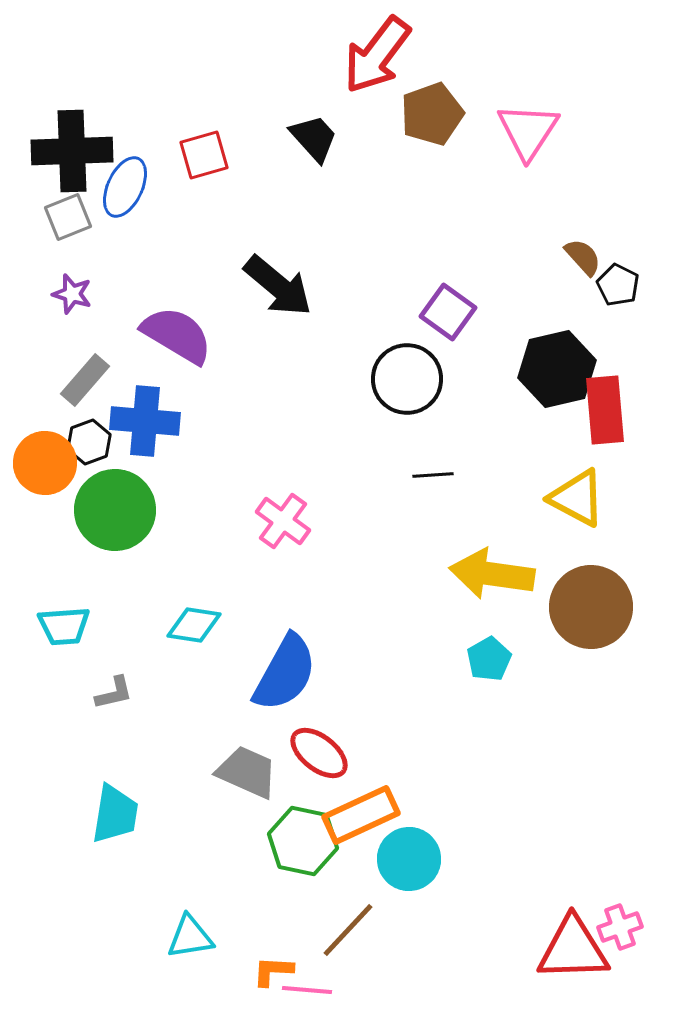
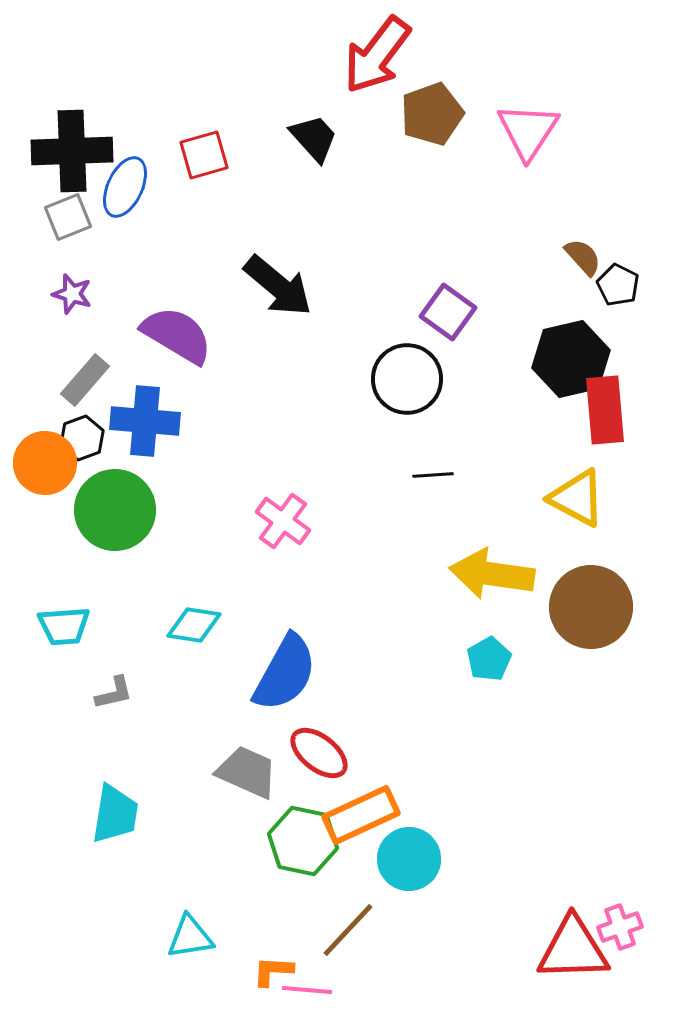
black hexagon at (557, 369): moved 14 px right, 10 px up
black hexagon at (89, 442): moved 7 px left, 4 px up
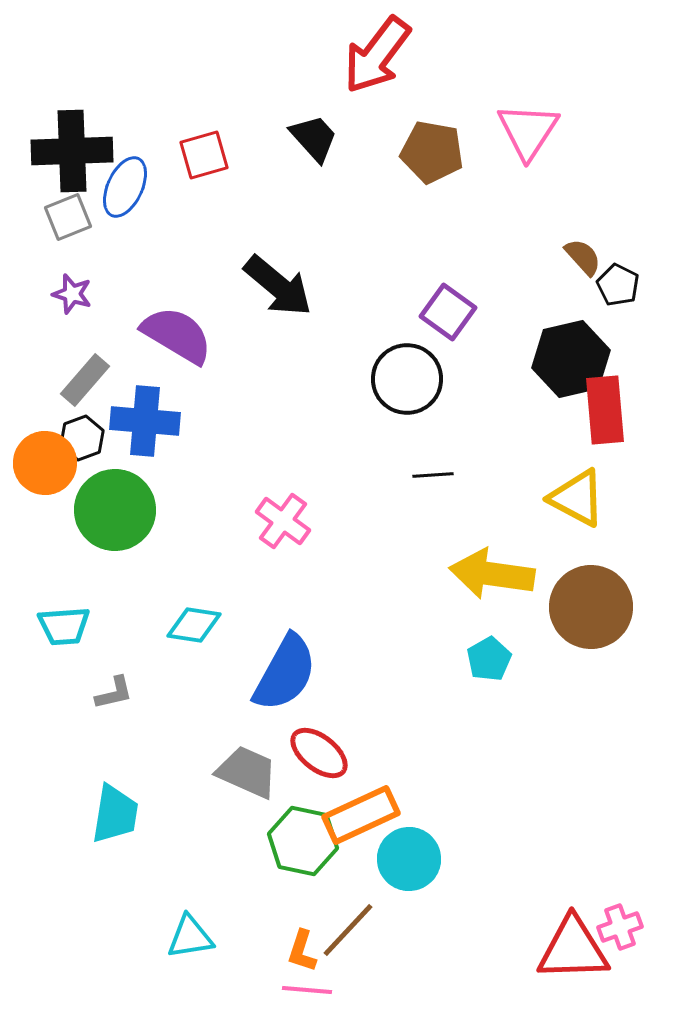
brown pentagon at (432, 114): moved 38 px down; rotated 30 degrees clockwise
orange L-shape at (273, 971): moved 29 px right, 20 px up; rotated 75 degrees counterclockwise
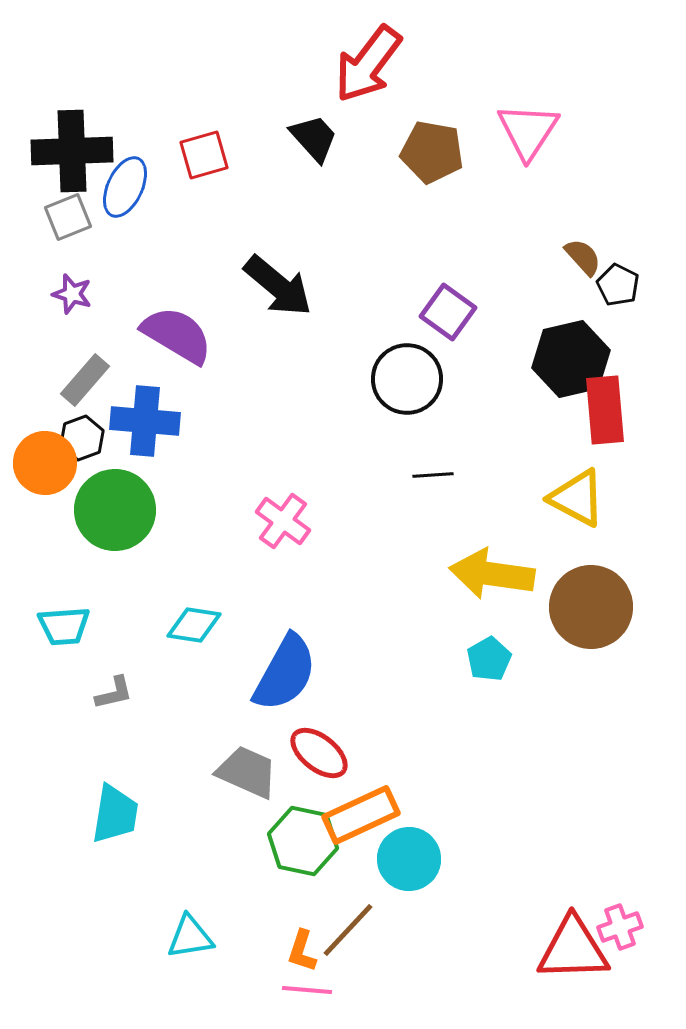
red arrow at (377, 55): moved 9 px left, 9 px down
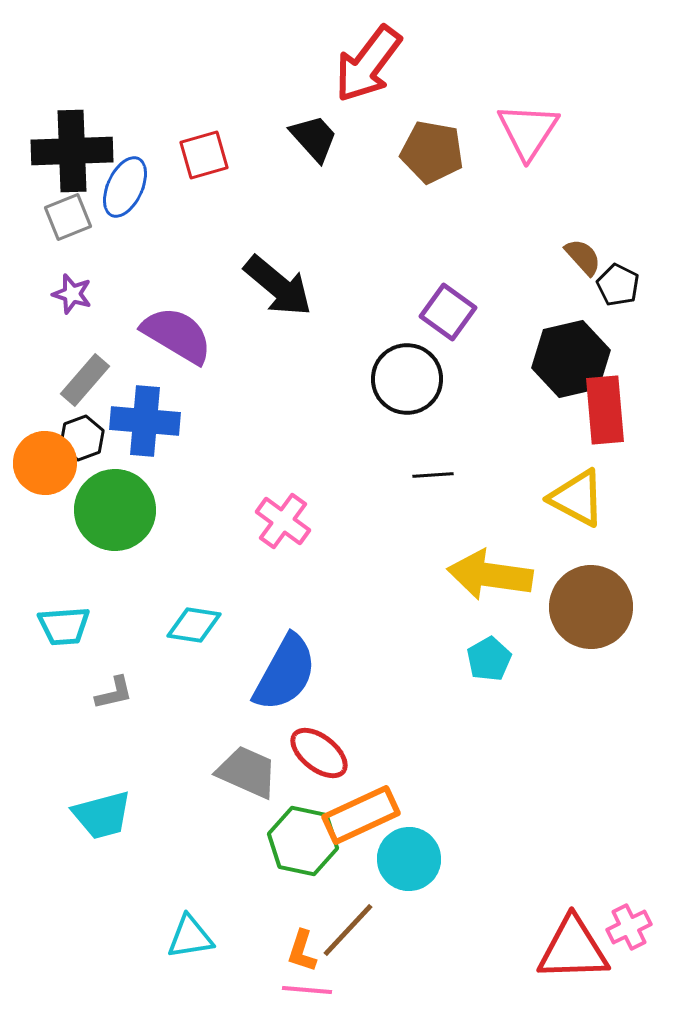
yellow arrow at (492, 574): moved 2 px left, 1 px down
cyan trapezoid at (115, 814): moved 13 px left, 1 px down; rotated 66 degrees clockwise
pink cross at (620, 927): moved 9 px right; rotated 6 degrees counterclockwise
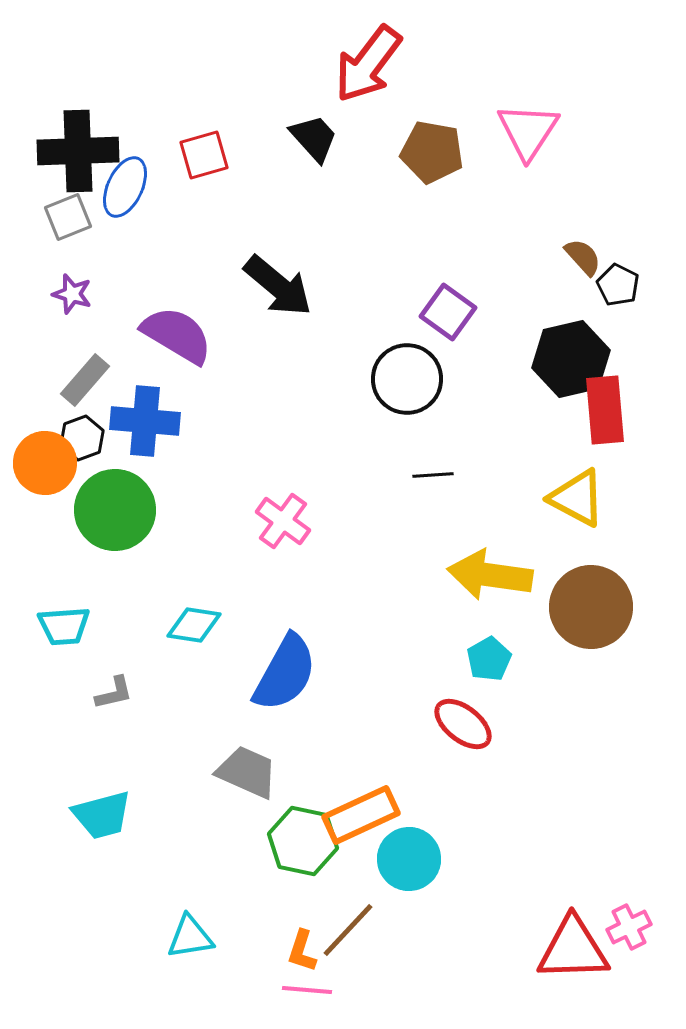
black cross at (72, 151): moved 6 px right
red ellipse at (319, 753): moved 144 px right, 29 px up
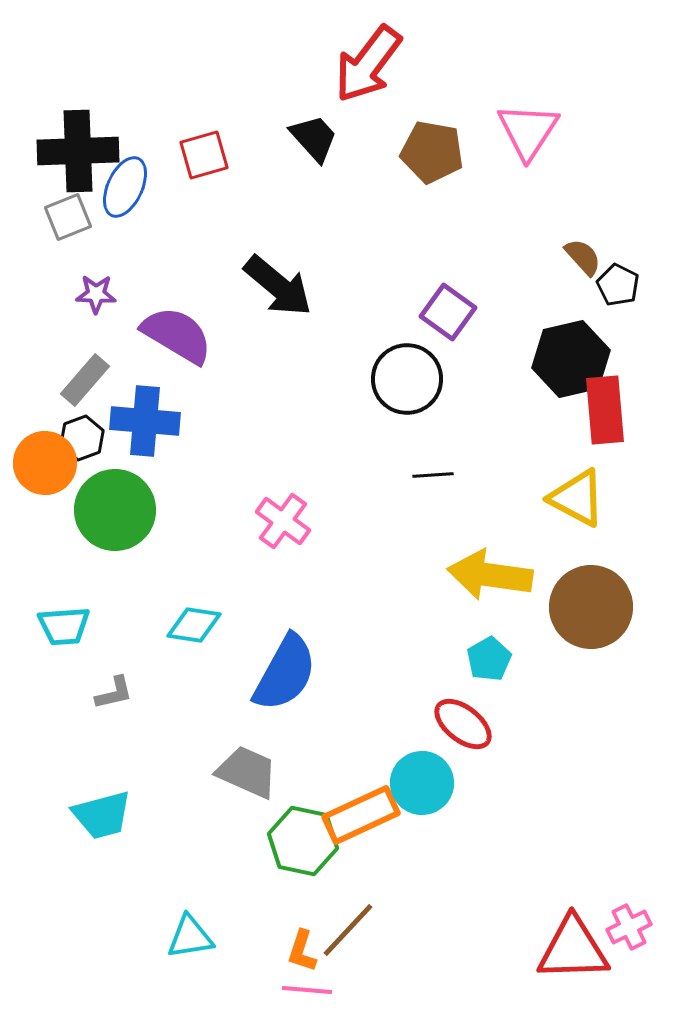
purple star at (72, 294): moved 24 px right; rotated 15 degrees counterclockwise
cyan circle at (409, 859): moved 13 px right, 76 px up
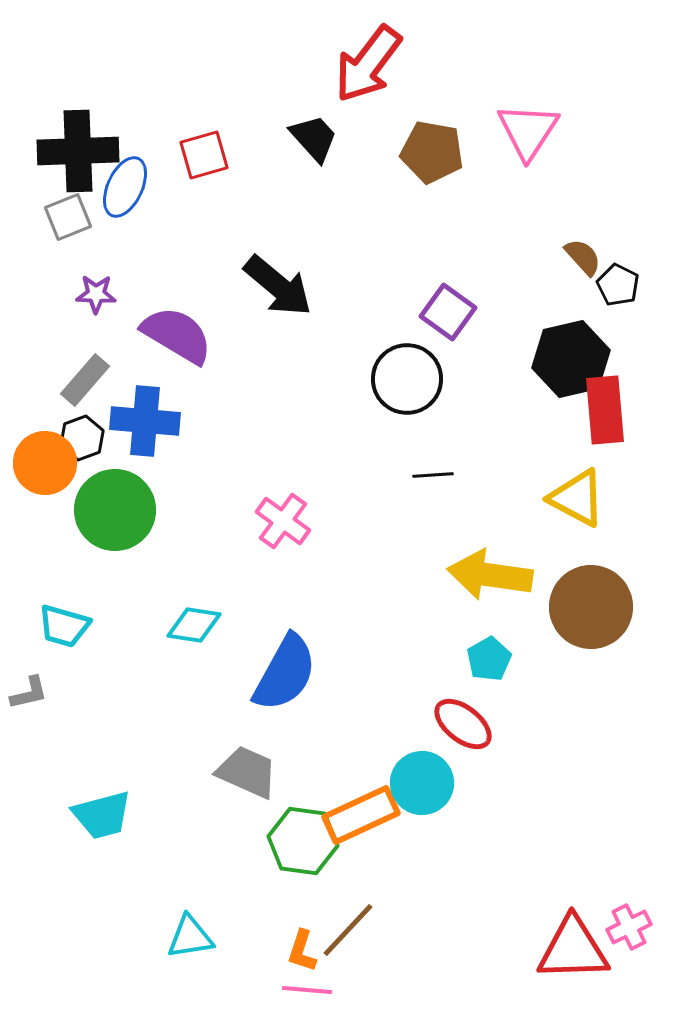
cyan trapezoid at (64, 626): rotated 20 degrees clockwise
gray L-shape at (114, 693): moved 85 px left
green hexagon at (303, 841): rotated 4 degrees counterclockwise
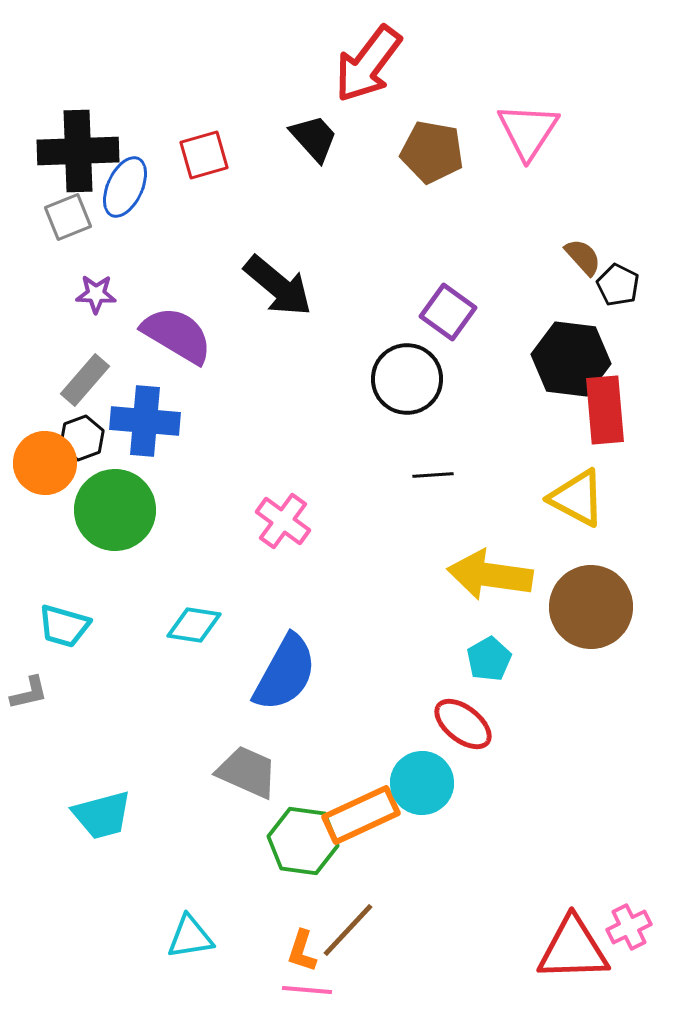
black hexagon at (571, 359): rotated 20 degrees clockwise
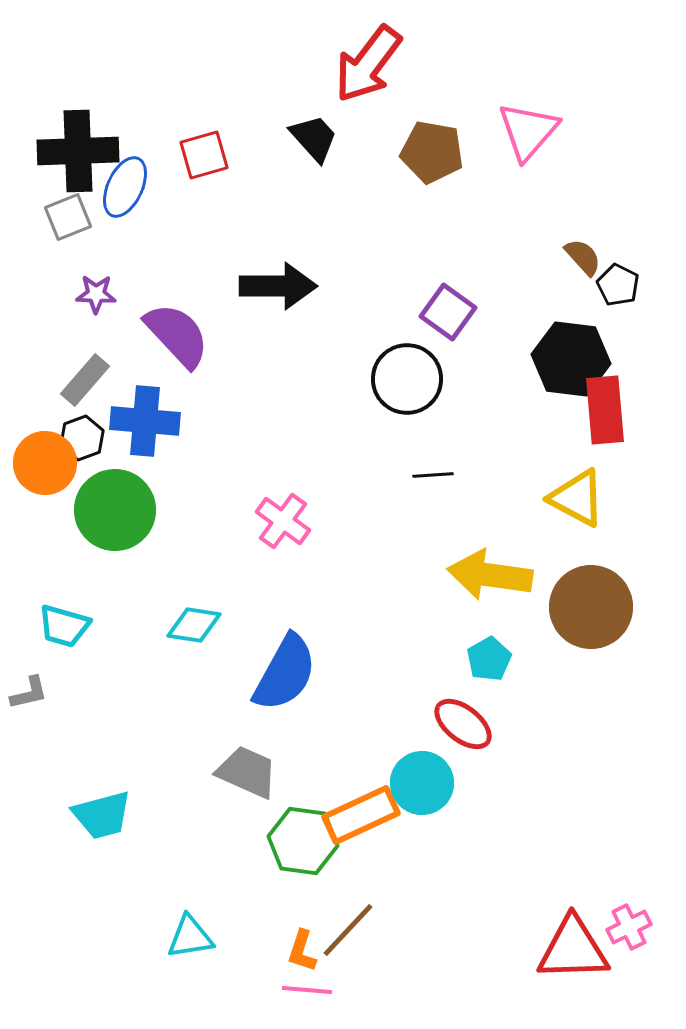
pink triangle at (528, 131): rotated 8 degrees clockwise
black arrow at (278, 286): rotated 40 degrees counterclockwise
purple semicircle at (177, 335): rotated 16 degrees clockwise
